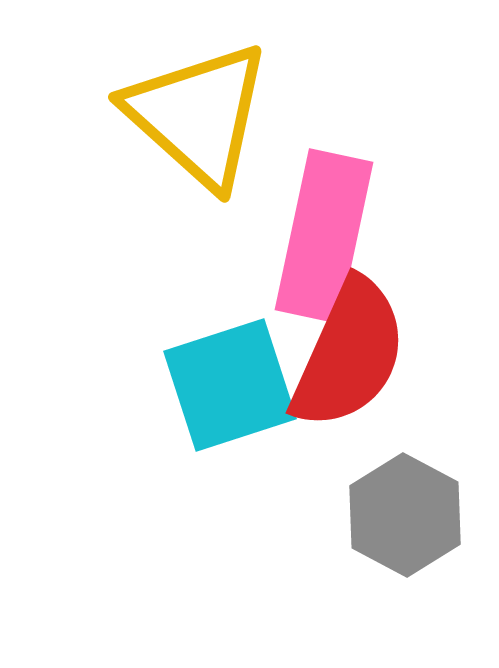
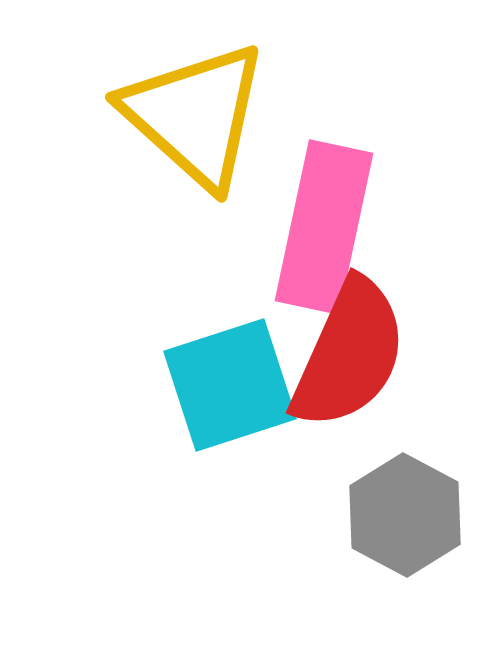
yellow triangle: moved 3 px left
pink rectangle: moved 9 px up
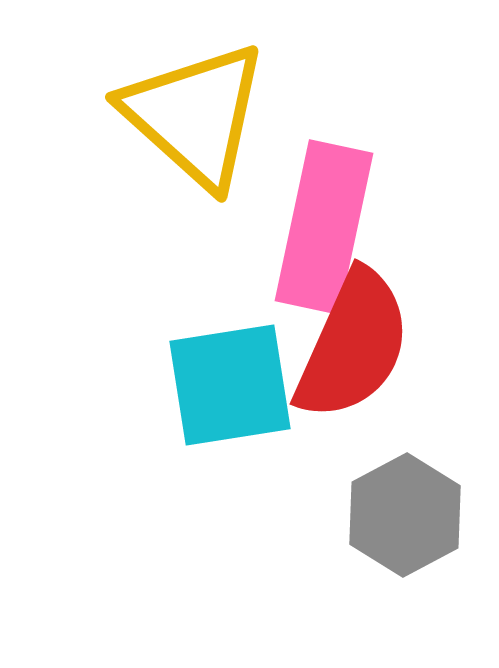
red semicircle: moved 4 px right, 9 px up
cyan square: rotated 9 degrees clockwise
gray hexagon: rotated 4 degrees clockwise
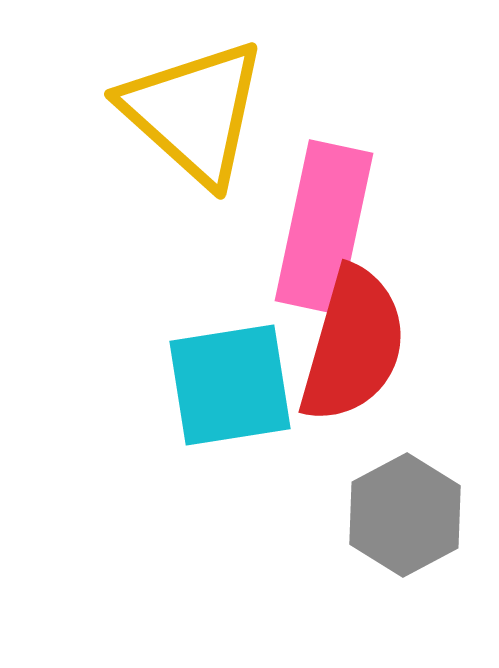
yellow triangle: moved 1 px left, 3 px up
red semicircle: rotated 8 degrees counterclockwise
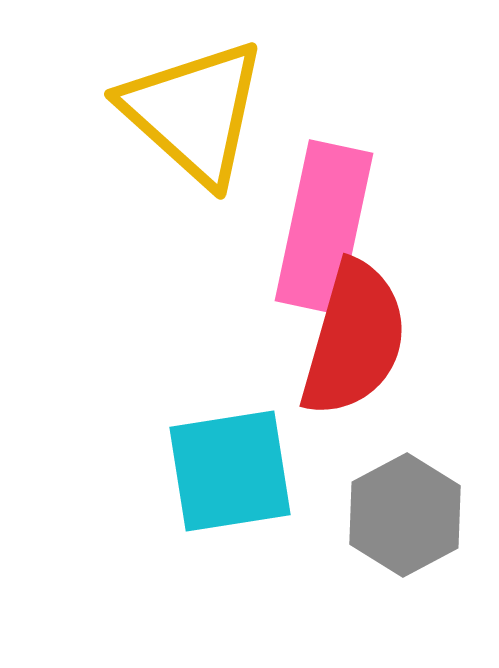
red semicircle: moved 1 px right, 6 px up
cyan square: moved 86 px down
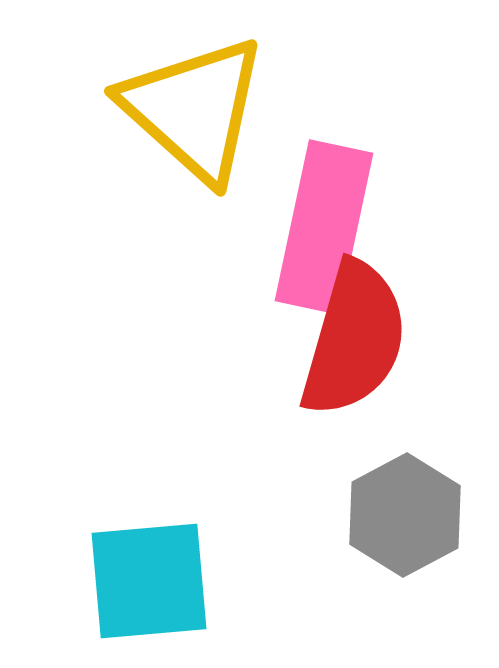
yellow triangle: moved 3 px up
cyan square: moved 81 px left, 110 px down; rotated 4 degrees clockwise
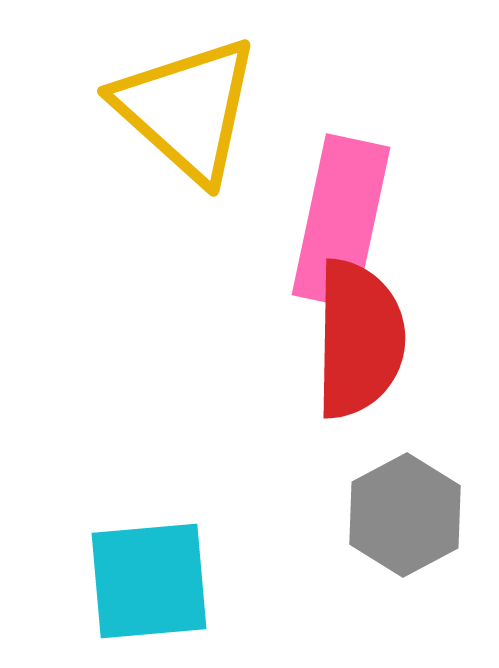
yellow triangle: moved 7 px left
pink rectangle: moved 17 px right, 6 px up
red semicircle: moved 5 px right; rotated 15 degrees counterclockwise
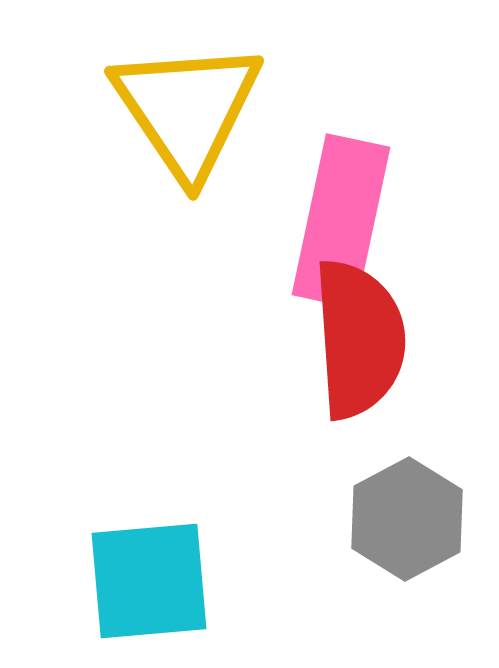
yellow triangle: rotated 14 degrees clockwise
red semicircle: rotated 5 degrees counterclockwise
gray hexagon: moved 2 px right, 4 px down
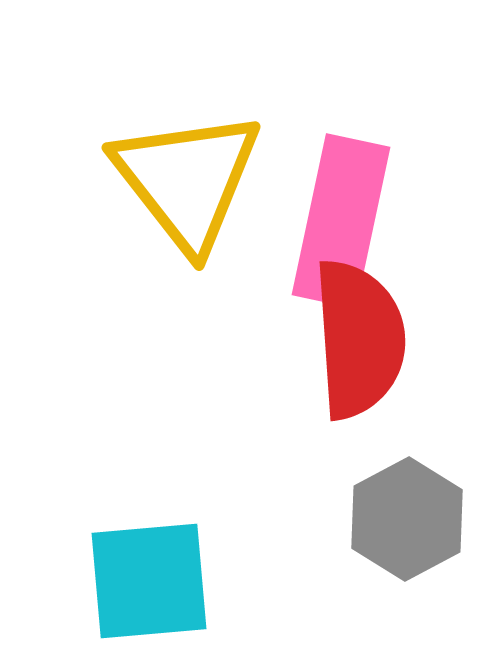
yellow triangle: moved 71 px down; rotated 4 degrees counterclockwise
